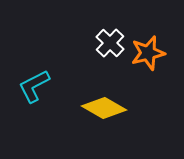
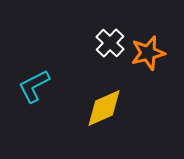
yellow diamond: rotated 54 degrees counterclockwise
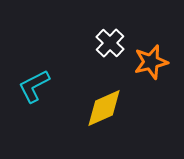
orange star: moved 3 px right, 9 px down
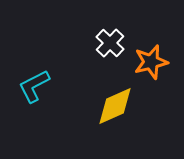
yellow diamond: moved 11 px right, 2 px up
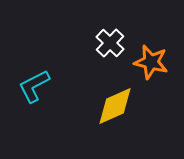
orange star: rotated 28 degrees clockwise
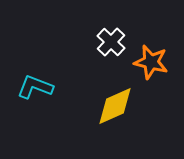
white cross: moved 1 px right, 1 px up
cyan L-shape: moved 1 px right, 1 px down; rotated 48 degrees clockwise
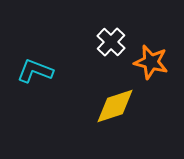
cyan L-shape: moved 16 px up
yellow diamond: rotated 6 degrees clockwise
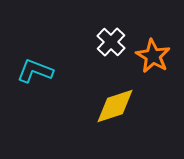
orange star: moved 2 px right, 6 px up; rotated 16 degrees clockwise
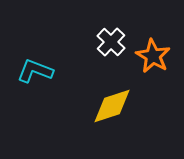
yellow diamond: moved 3 px left
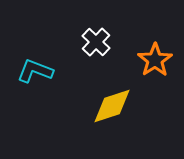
white cross: moved 15 px left
orange star: moved 2 px right, 4 px down; rotated 8 degrees clockwise
